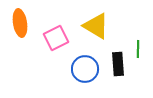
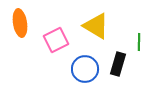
pink square: moved 2 px down
green line: moved 1 px right, 7 px up
black rectangle: rotated 20 degrees clockwise
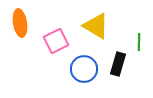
pink square: moved 1 px down
blue circle: moved 1 px left
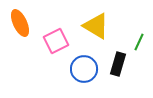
orange ellipse: rotated 16 degrees counterclockwise
green line: rotated 24 degrees clockwise
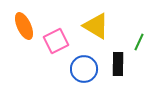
orange ellipse: moved 4 px right, 3 px down
black rectangle: rotated 15 degrees counterclockwise
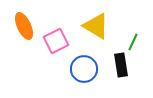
green line: moved 6 px left
black rectangle: moved 3 px right, 1 px down; rotated 10 degrees counterclockwise
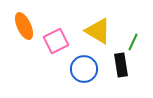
yellow triangle: moved 2 px right, 5 px down
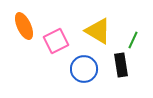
green line: moved 2 px up
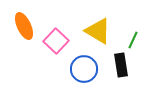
pink square: rotated 20 degrees counterclockwise
